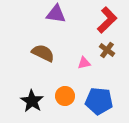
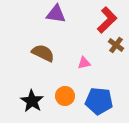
brown cross: moved 9 px right, 5 px up
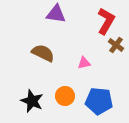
red L-shape: moved 1 px left, 1 px down; rotated 16 degrees counterclockwise
black star: rotated 10 degrees counterclockwise
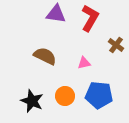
red L-shape: moved 16 px left, 3 px up
brown semicircle: moved 2 px right, 3 px down
blue pentagon: moved 6 px up
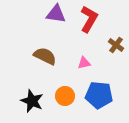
red L-shape: moved 1 px left, 1 px down
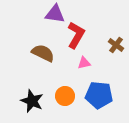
purple triangle: moved 1 px left
red L-shape: moved 13 px left, 16 px down
brown semicircle: moved 2 px left, 3 px up
